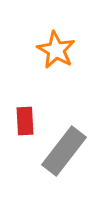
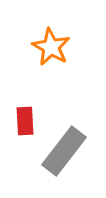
orange star: moved 5 px left, 3 px up
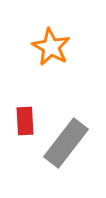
gray rectangle: moved 2 px right, 8 px up
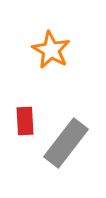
orange star: moved 3 px down
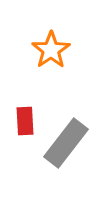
orange star: rotated 9 degrees clockwise
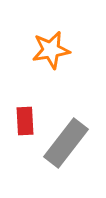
orange star: rotated 24 degrees clockwise
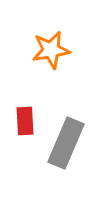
gray rectangle: rotated 15 degrees counterclockwise
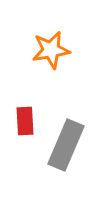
gray rectangle: moved 2 px down
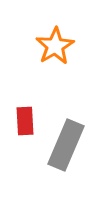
orange star: moved 4 px right, 4 px up; rotated 21 degrees counterclockwise
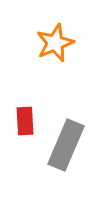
orange star: moved 3 px up; rotated 9 degrees clockwise
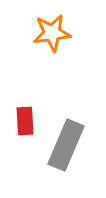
orange star: moved 3 px left, 10 px up; rotated 15 degrees clockwise
